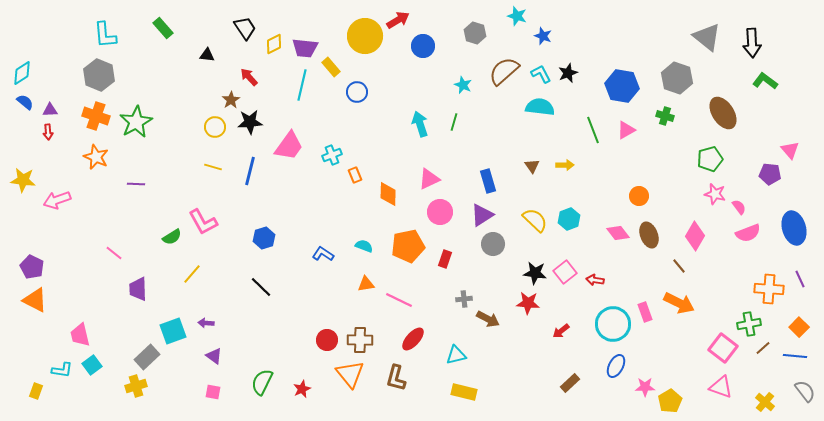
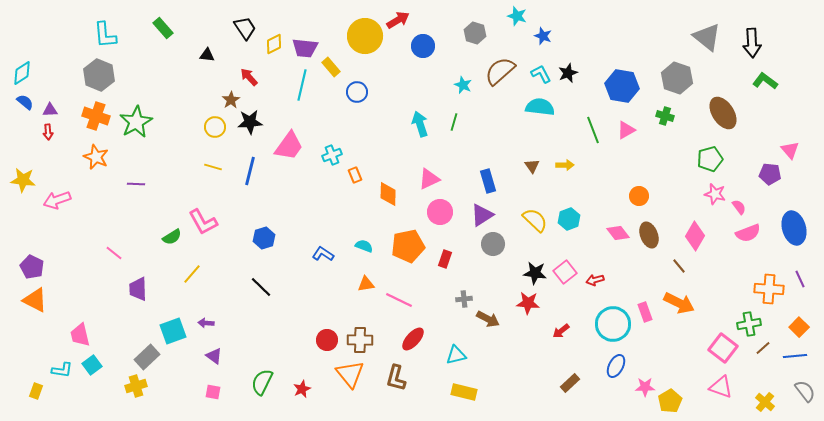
brown semicircle at (504, 71): moved 4 px left
red arrow at (595, 280): rotated 24 degrees counterclockwise
blue line at (795, 356): rotated 10 degrees counterclockwise
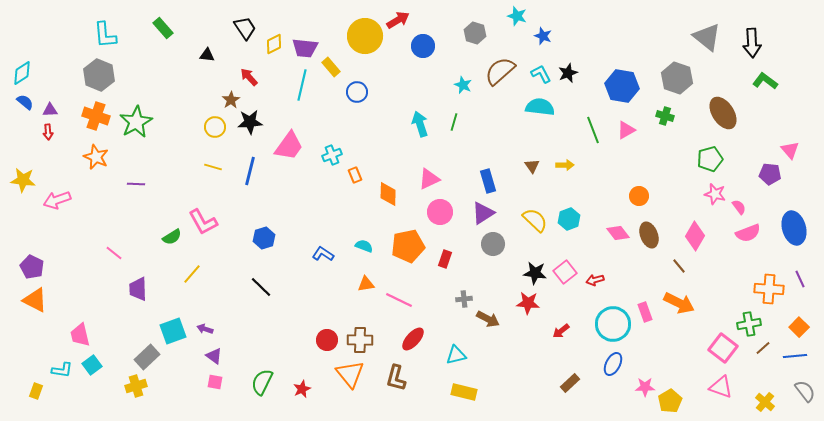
purple triangle at (482, 215): moved 1 px right, 2 px up
purple arrow at (206, 323): moved 1 px left, 6 px down; rotated 14 degrees clockwise
blue ellipse at (616, 366): moved 3 px left, 2 px up
pink square at (213, 392): moved 2 px right, 10 px up
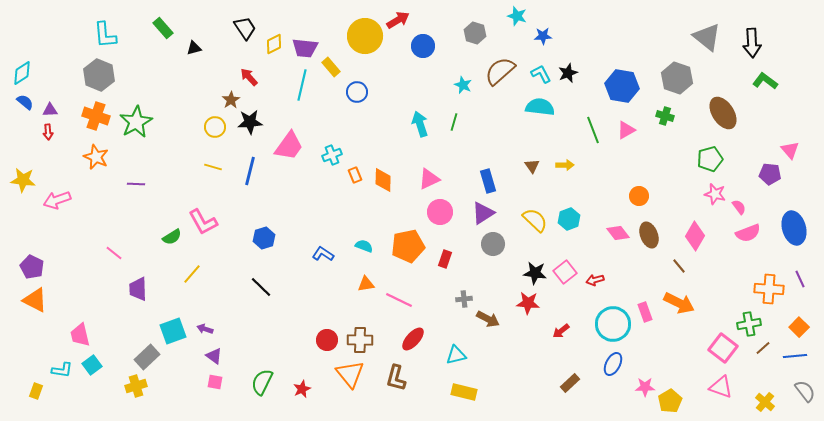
blue star at (543, 36): rotated 24 degrees counterclockwise
black triangle at (207, 55): moved 13 px left, 7 px up; rotated 21 degrees counterclockwise
orange diamond at (388, 194): moved 5 px left, 14 px up
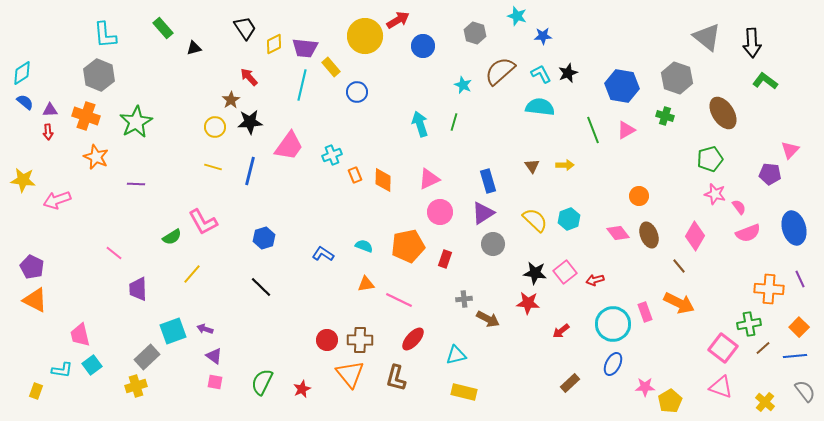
orange cross at (96, 116): moved 10 px left
pink triangle at (790, 150): rotated 24 degrees clockwise
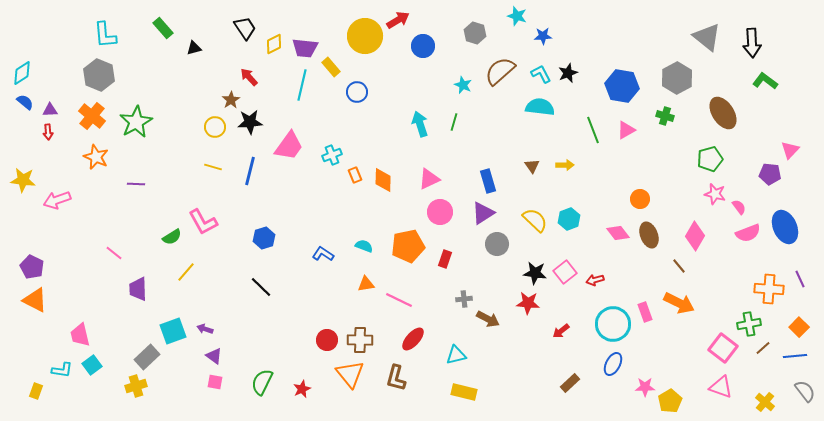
gray hexagon at (677, 78): rotated 12 degrees clockwise
orange cross at (86, 116): moved 6 px right; rotated 20 degrees clockwise
orange circle at (639, 196): moved 1 px right, 3 px down
blue ellipse at (794, 228): moved 9 px left, 1 px up; rotated 8 degrees counterclockwise
gray circle at (493, 244): moved 4 px right
yellow line at (192, 274): moved 6 px left, 2 px up
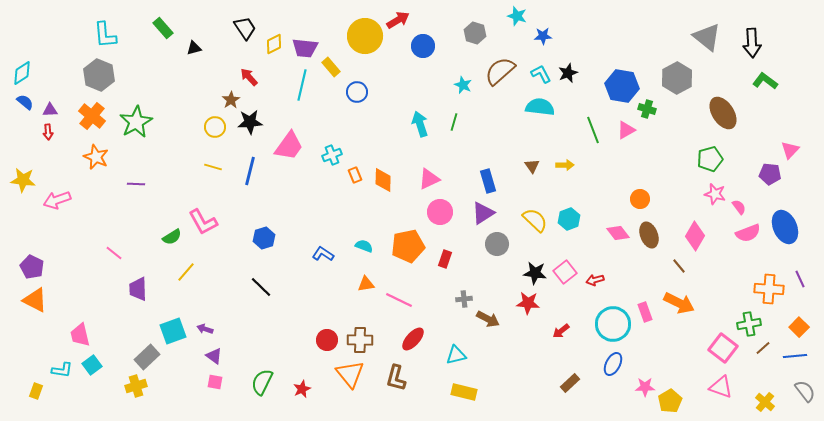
green cross at (665, 116): moved 18 px left, 7 px up
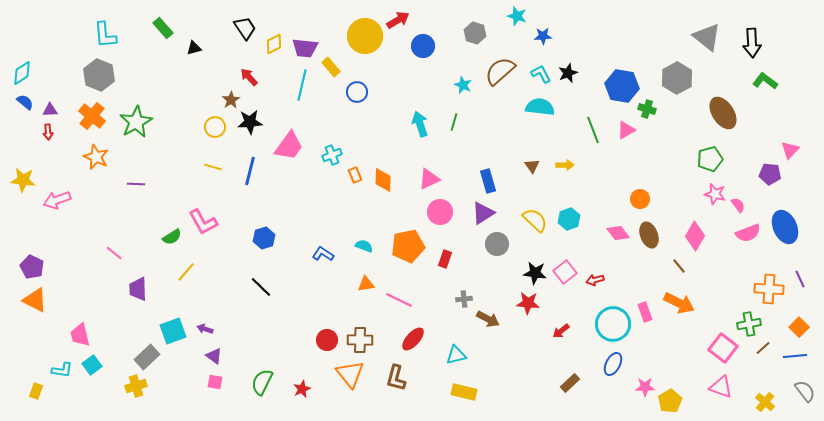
pink semicircle at (739, 207): moved 1 px left, 2 px up
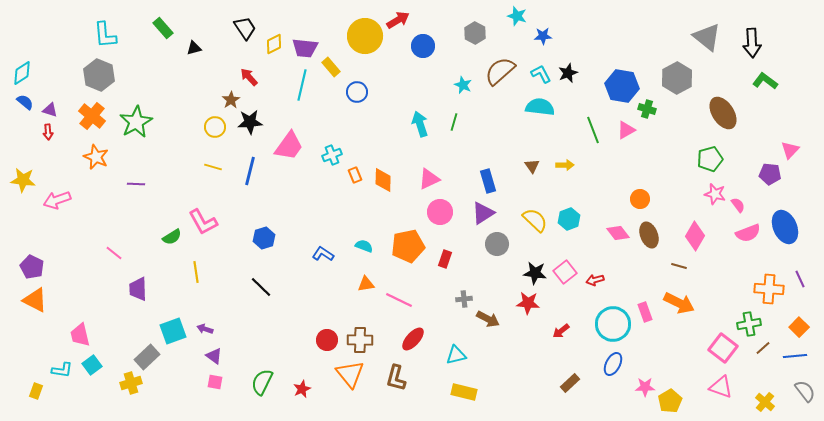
gray hexagon at (475, 33): rotated 10 degrees clockwise
purple triangle at (50, 110): rotated 21 degrees clockwise
brown line at (679, 266): rotated 35 degrees counterclockwise
yellow line at (186, 272): moved 10 px right; rotated 50 degrees counterclockwise
yellow cross at (136, 386): moved 5 px left, 3 px up
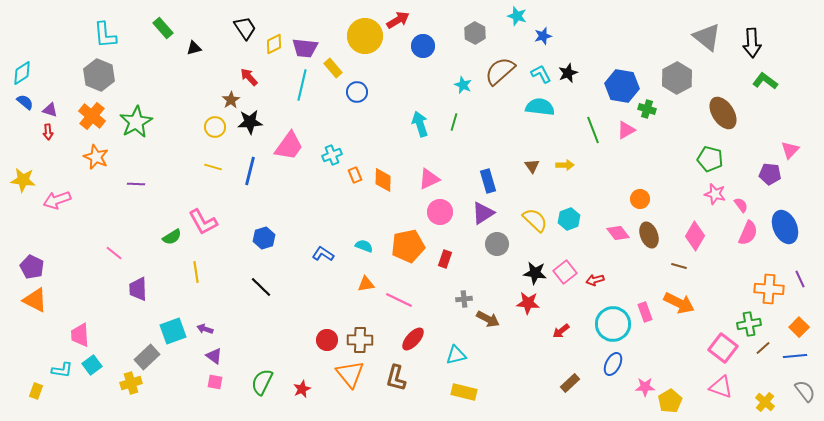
blue star at (543, 36): rotated 12 degrees counterclockwise
yellow rectangle at (331, 67): moved 2 px right, 1 px down
green pentagon at (710, 159): rotated 30 degrees clockwise
pink semicircle at (738, 205): moved 3 px right
pink semicircle at (748, 233): rotated 45 degrees counterclockwise
pink trapezoid at (80, 335): rotated 10 degrees clockwise
